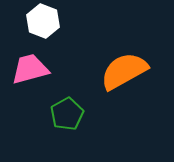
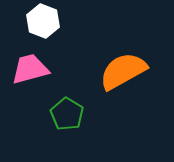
orange semicircle: moved 1 px left
green pentagon: rotated 12 degrees counterclockwise
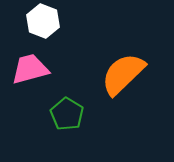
orange semicircle: moved 3 px down; rotated 15 degrees counterclockwise
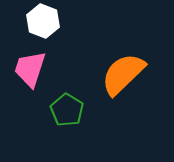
pink trapezoid: rotated 57 degrees counterclockwise
green pentagon: moved 4 px up
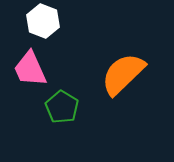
pink trapezoid: rotated 42 degrees counterclockwise
green pentagon: moved 5 px left, 3 px up
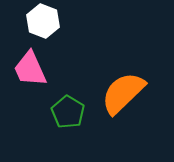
orange semicircle: moved 19 px down
green pentagon: moved 6 px right, 5 px down
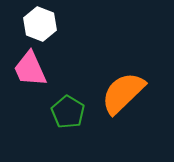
white hexagon: moved 3 px left, 3 px down
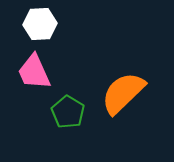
white hexagon: rotated 24 degrees counterclockwise
pink trapezoid: moved 4 px right, 3 px down
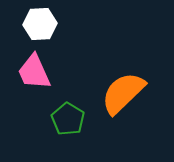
green pentagon: moved 7 px down
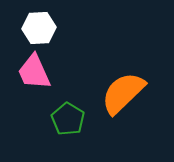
white hexagon: moved 1 px left, 4 px down
